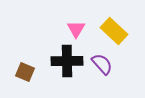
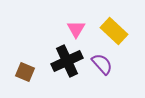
black cross: rotated 24 degrees counterclockwise
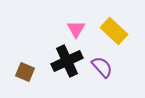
purple semicircle: moved 3 px down
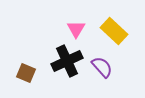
brown square: moved 1 px right, 1 px down
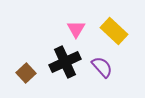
black cross: moved 2 px left, 1 px down
brown square: rotated 24 degrees clockwise
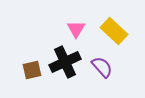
brown square: moved 6 px right, 3 px up; rotated 30 degrees clockwise
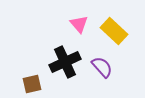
pink triangle: moved 3 px right, 5 px up; rotated 12 degrees counterclockwise
brown square: moved 14 px down
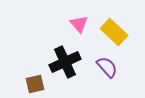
yellow rectangle: moved 1 px down
purple semicircle: moved 5 px right
brown square: moved 3 px right
